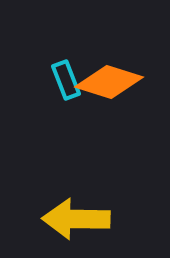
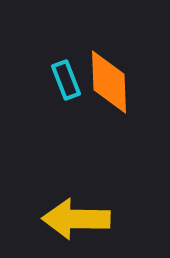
orange diamond: rotated 70 degrees clockwise
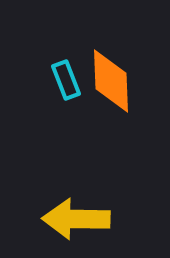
orange diamond: moved 2 px right, 1 px up
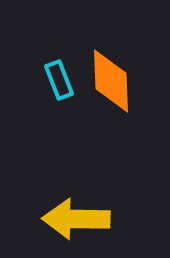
cyan rectangle: moved 7 px left
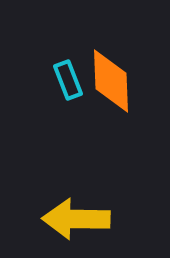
cyan rectangle: moved 9 px right
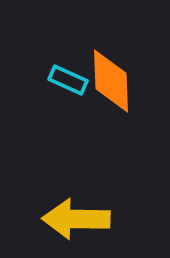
cyan rectangle: rotated 45 degrees counterclockwise
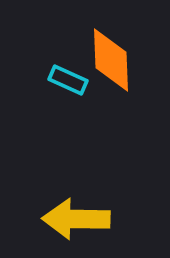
orange diamond: moved 21 px up
